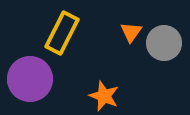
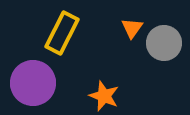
orange triangle: moved 1 px right, 4 px up
purple circle: moved 3 px right, 4 px down
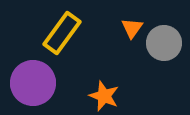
yellow rectangle: rotated 9 degrees clockwise
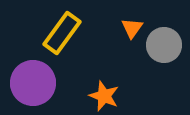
gray circle: moved 2 px down
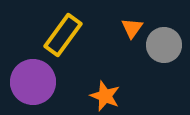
yellow rectangle: moved 1 px right, 2 px down
purple circle: moved 1 px up
orange star: moved 1 px right
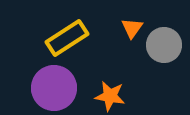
yellow rectangle: moved 4 px right, 3 px down; rotated 21 degrees clockwise
purple circle: moved 21 px right, 6 px down
orange star: moved 5 px right; rotated 12 degrees counterclockwise
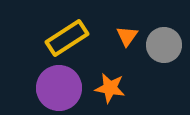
orange triangle: moved 5 px left, 8 px down
purple circle: moved 5 px right
orange star: moved 8 px up
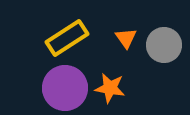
orange triangle: moved 1 px left, 2 px down; rotated 10 degrees counterclockwise
purple circle: moved 6 px right
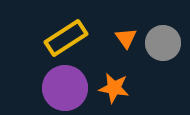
yellow rectangle: moved 1 px left
gray circle: moved 1 px left, 2 px up
orange star: moved 4 px right
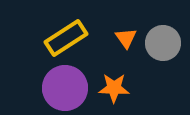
orange star: rotated 8 degrees counterclockwise
